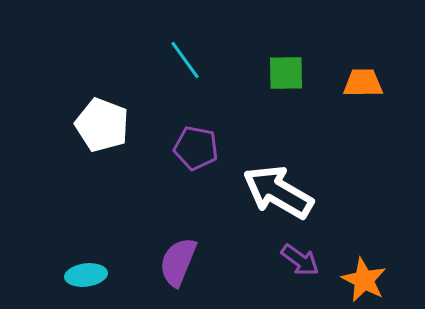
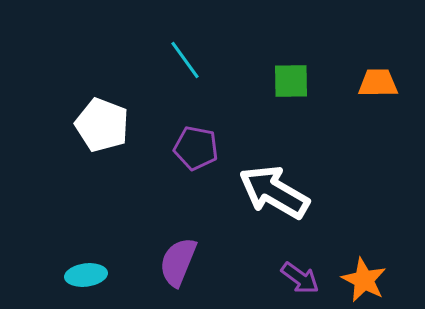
green square: moved 5 px right, 8 px down
orange trapezoid: moved 15 px right
white arrow: moved 4 px left
purple arrow: moved 18 px down
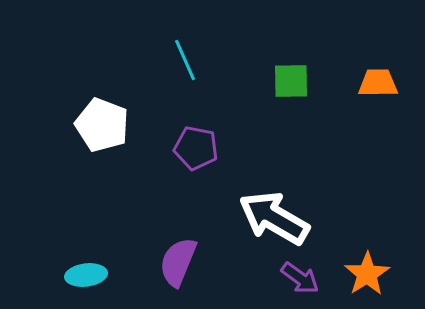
cyan line: rotated 12 degrees clockwise
white arrow: moved 26 px down
orange star: moved 3 px right, 6 px up; rotated 12 degrees clockwise
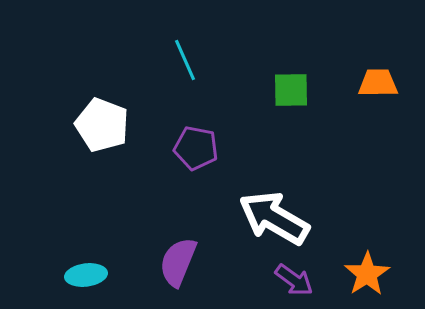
green square: moved 9 px down
purple arrow: moved 6 px left, 2 px down
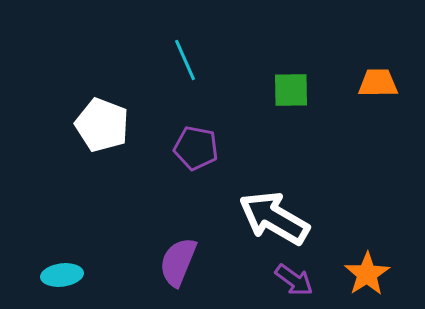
cyan ellipse: moved 24 px left
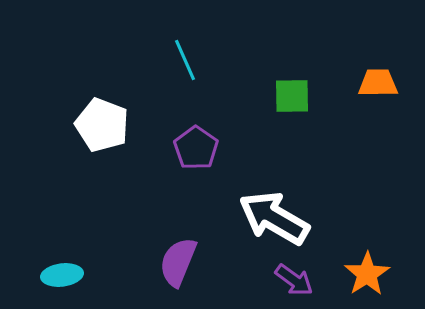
green square: moved 1 px right, 6 px down
purple pentagon: rotated 24 degrees clockwise
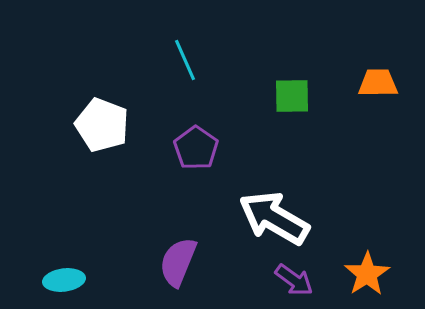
cyan ellipse: moved 2 px right, 5 px down
